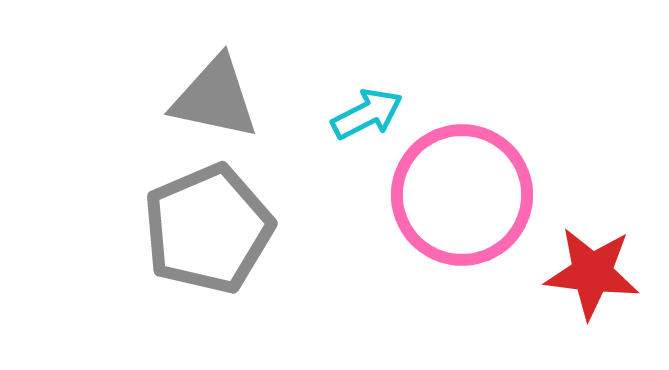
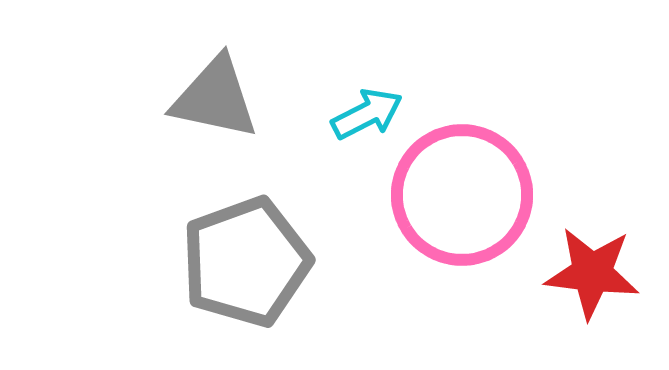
gray pentagon: moved 38 px right, 33 px down; rotated 3 degrees clockwise
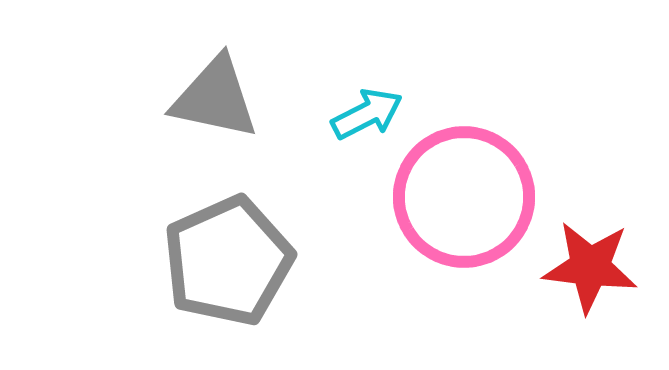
pink circle: moved 2 px right, 2 px down
gray pentagon: moved 18 px left, 1 px up; rotated 4 degrees counterclockwise
red star: moved 2 px left, 6 px up
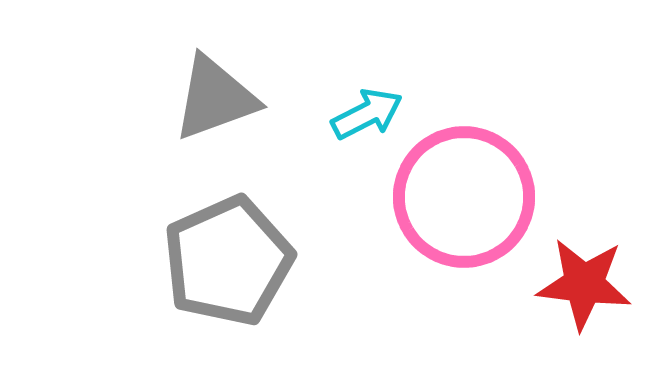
gray triangle: rotated 32 degrees counterclockwise
red star: moved 6 px left, 17 px down
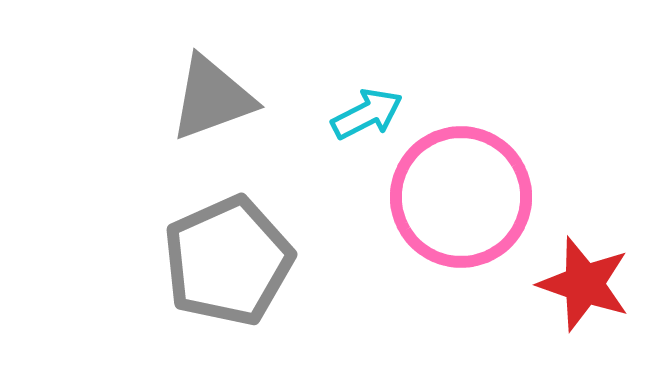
gray triangle: moved 3 px left
pink circle: moved 3 px left
red star: rotated 12 degrees clockwise
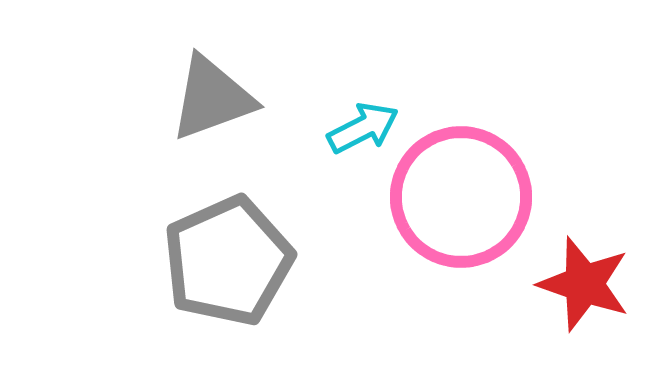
cyan arrow: moved 4 px left, 14 px down
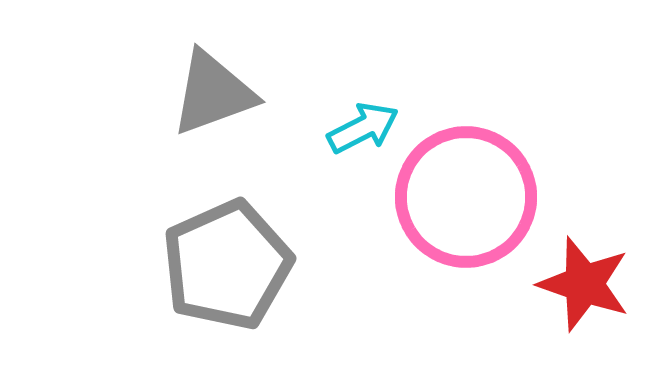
gray triangle: moved 1 px right, 5 px up
pink circle: moved 5 px right
gray pentagon: moved 1 px left, 4 px down
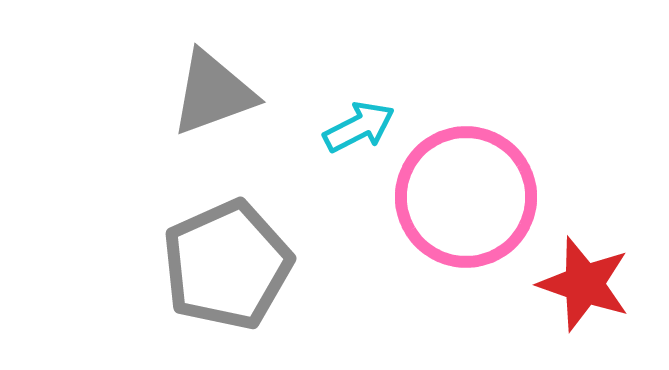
cyan arrow: moved 4 px left, 1 px up
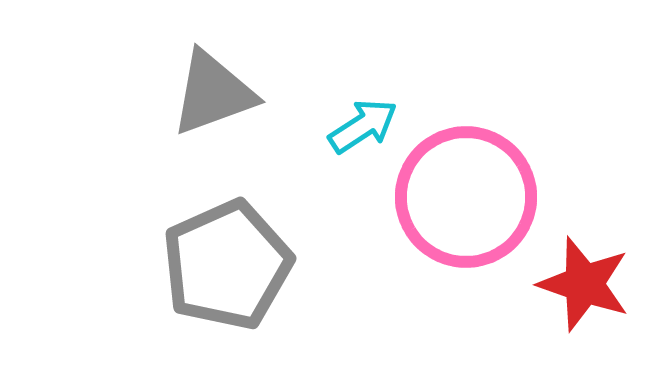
cyan arrow: moved 4 px right, 1 px up; rotated 6 degrees counterclockwise
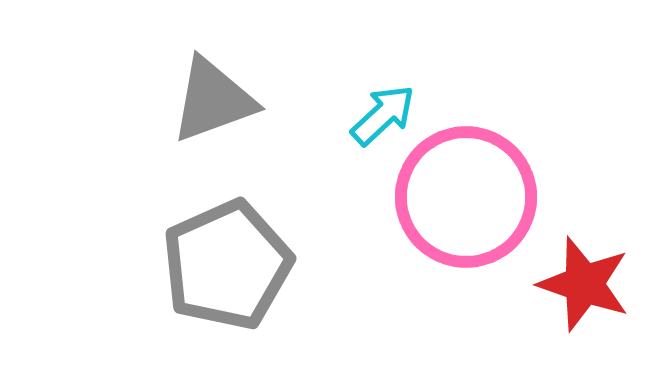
gray triangle: moved 7 px down
cyan arrow: moved 20 px right, 11 px up; rotated 10 degrees counterclockwise
